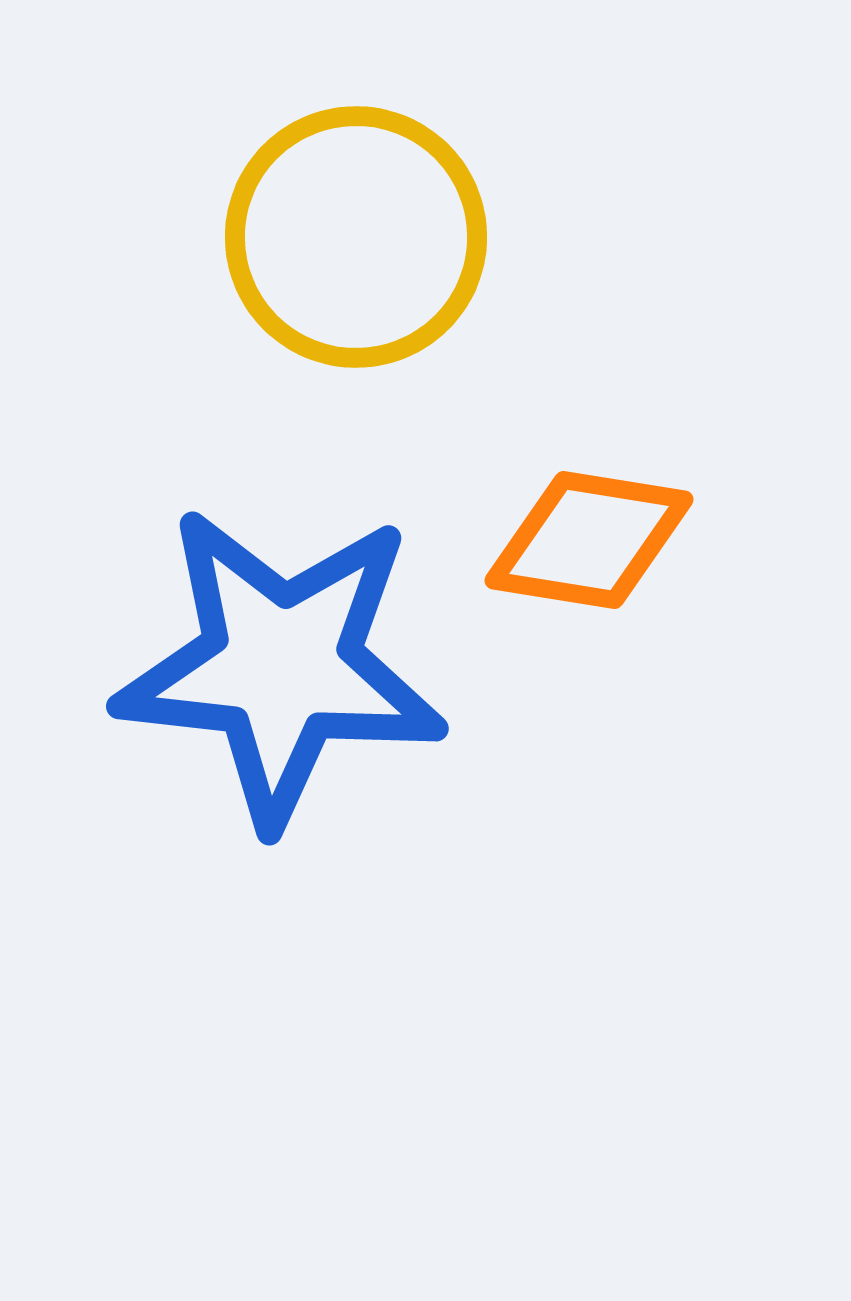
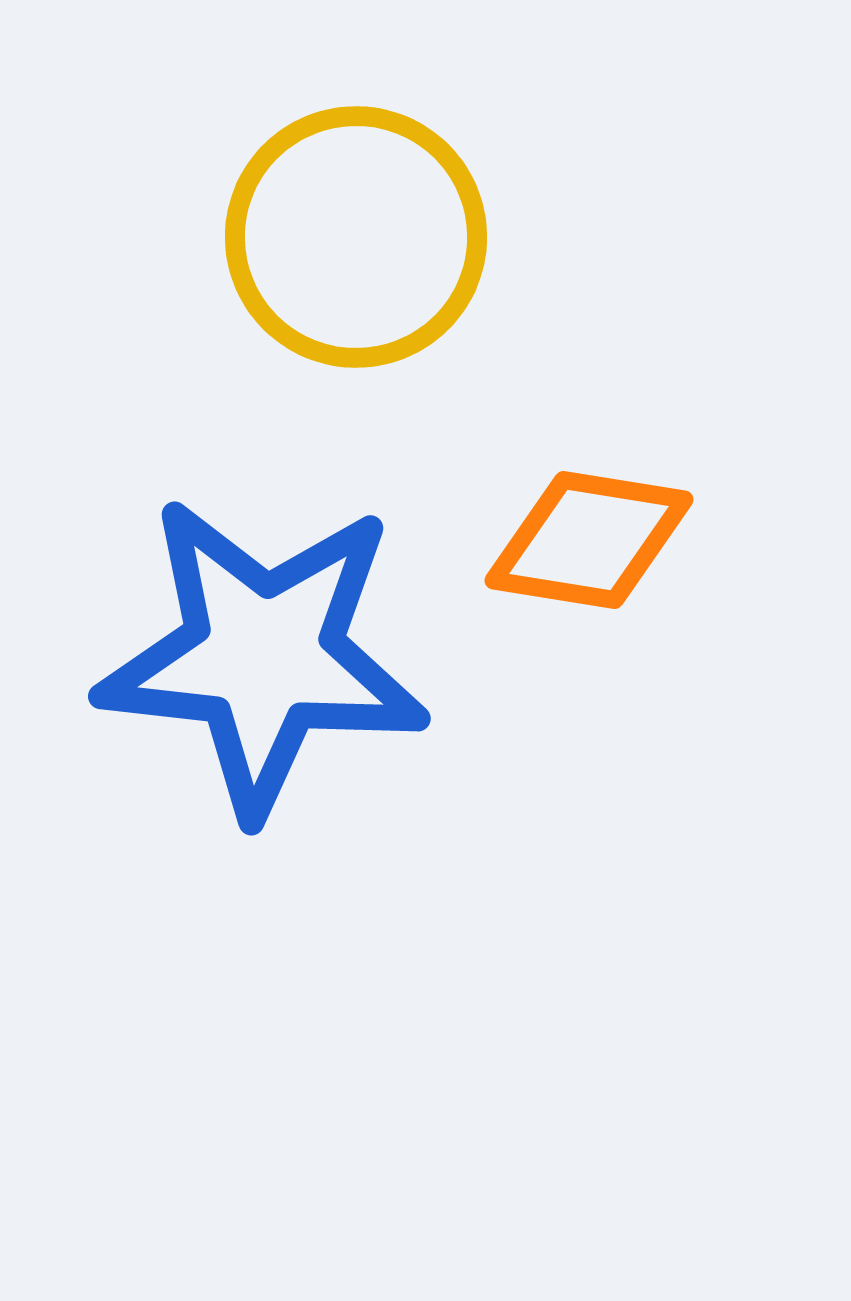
blue star: moved 18 px left, 10 px up
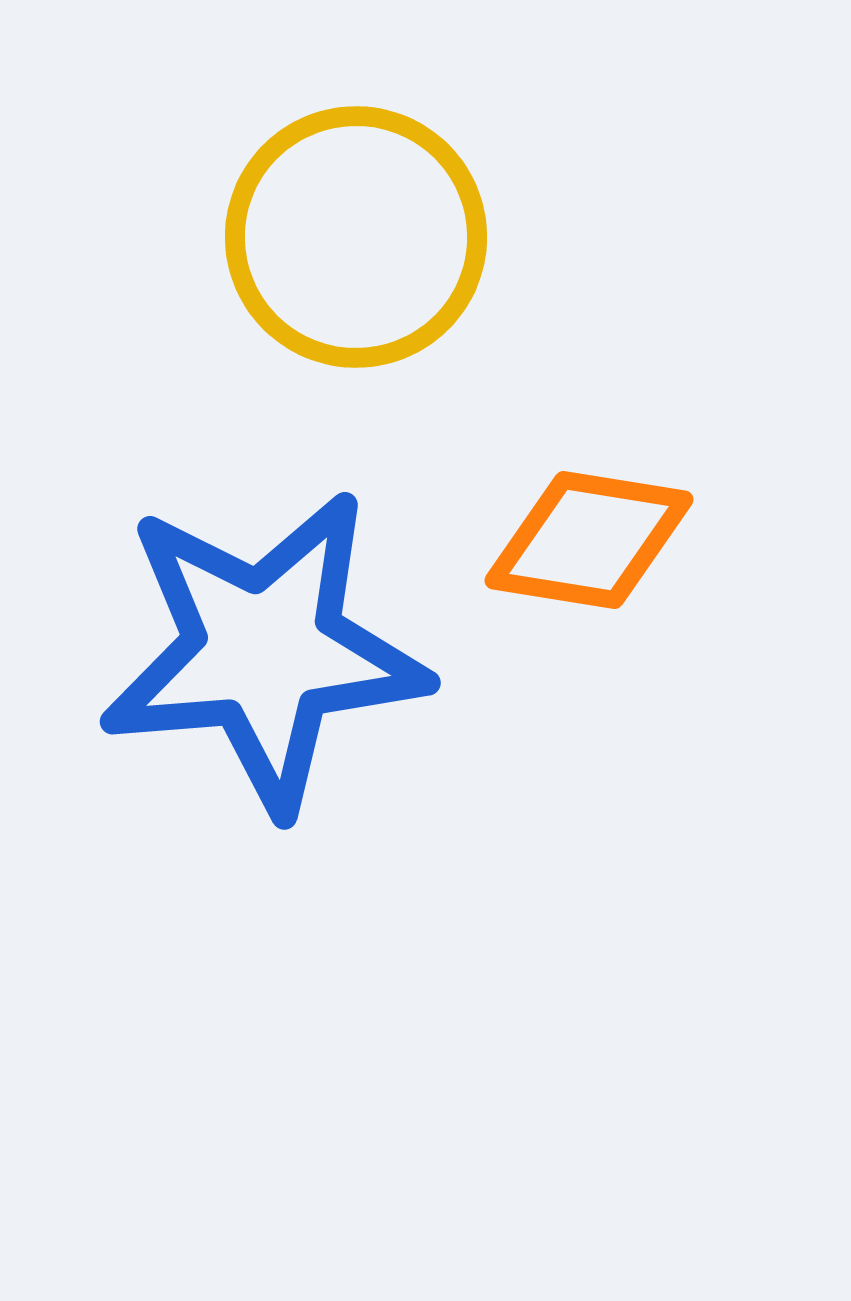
blue star: moved 1 px right, 5 px up; rotated 11 degrees counterclockwise
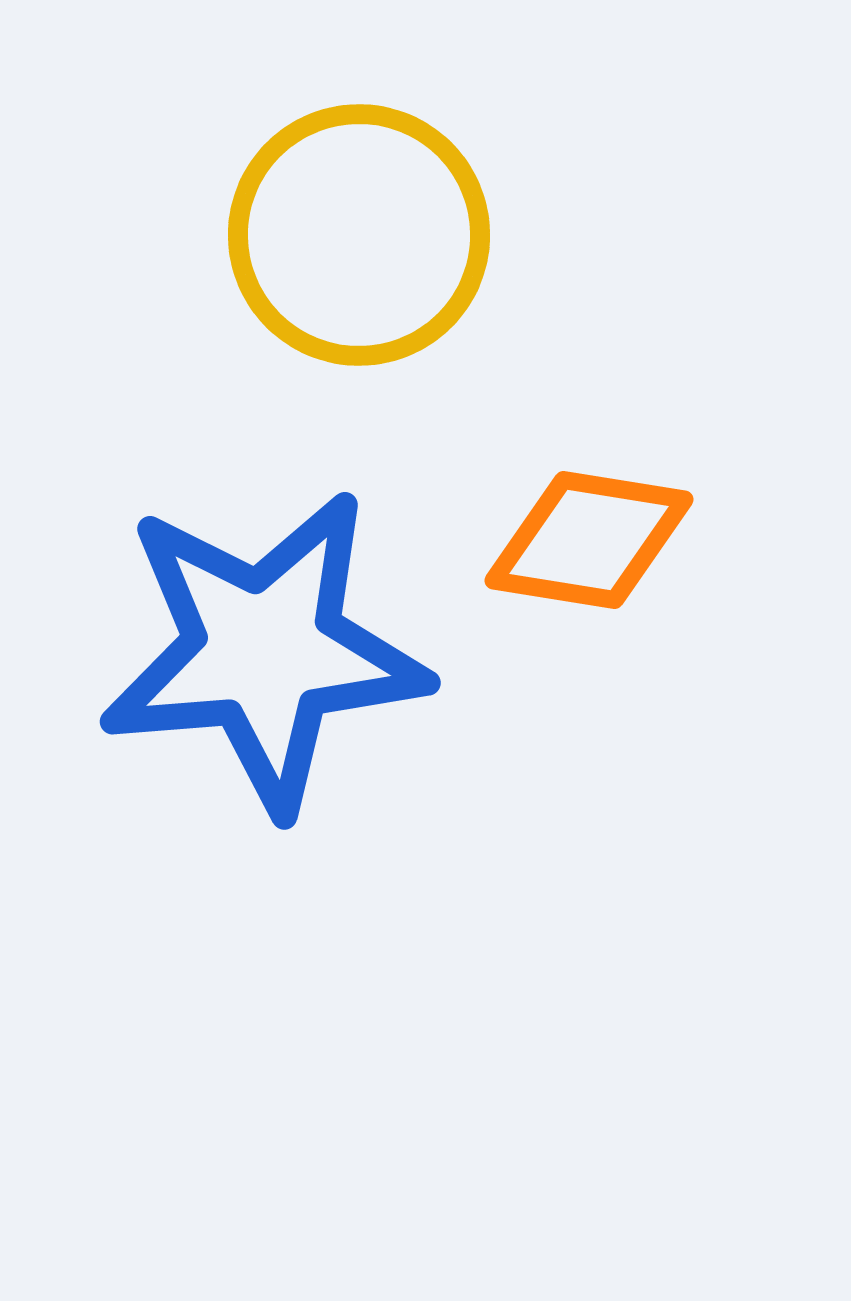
yellow circle: moved 3 px right, 2 px up
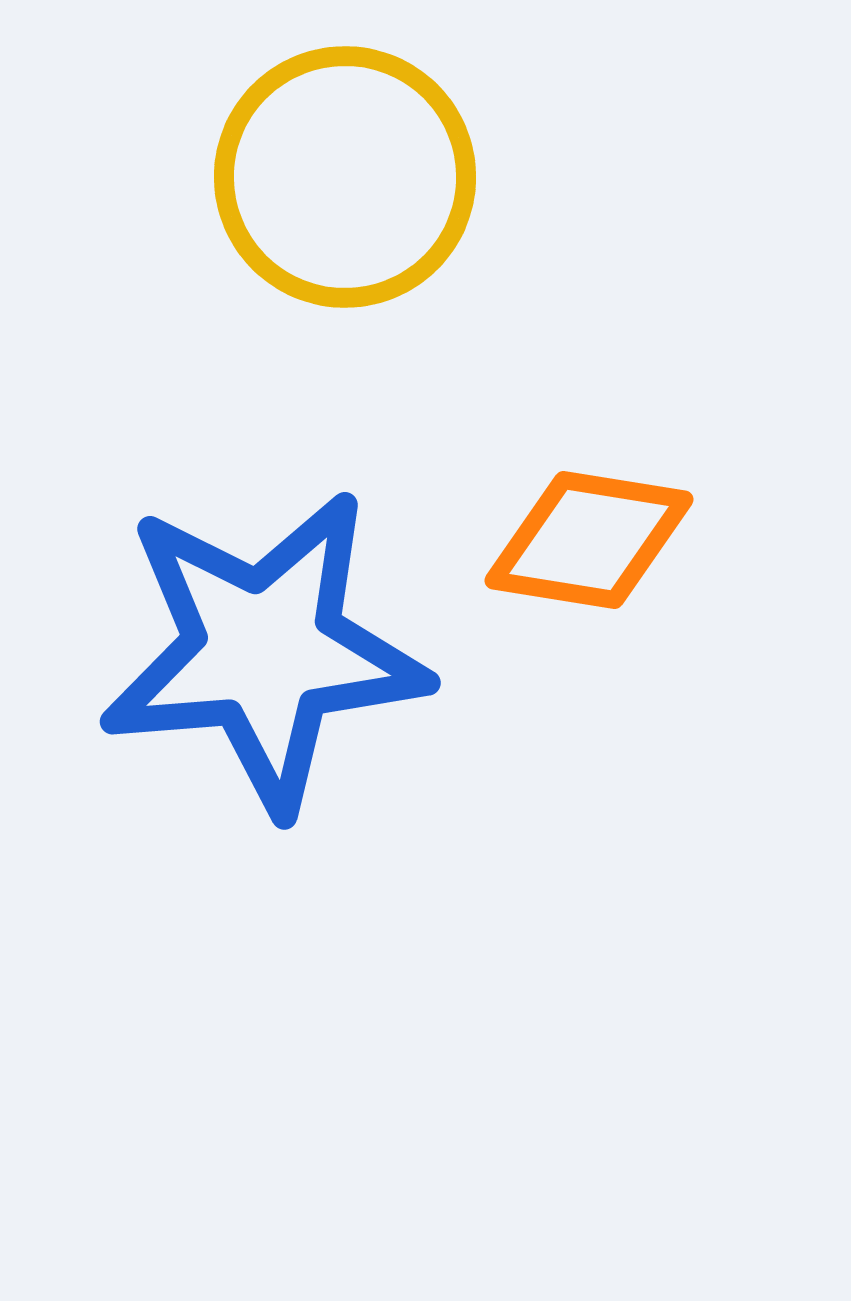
yellow circle: moved 14 px left, 58 px up
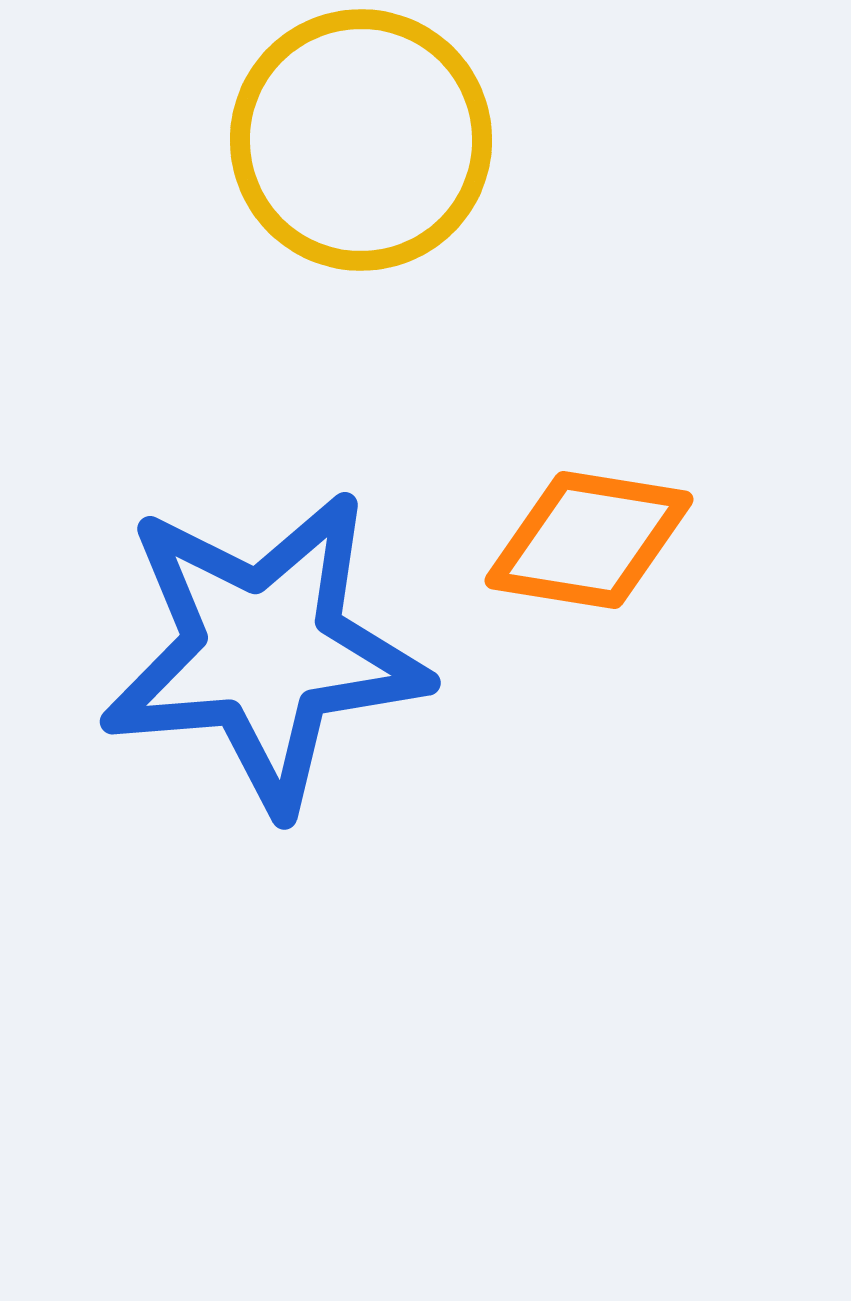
yellow circle: moved 16 px right, 37 px up
